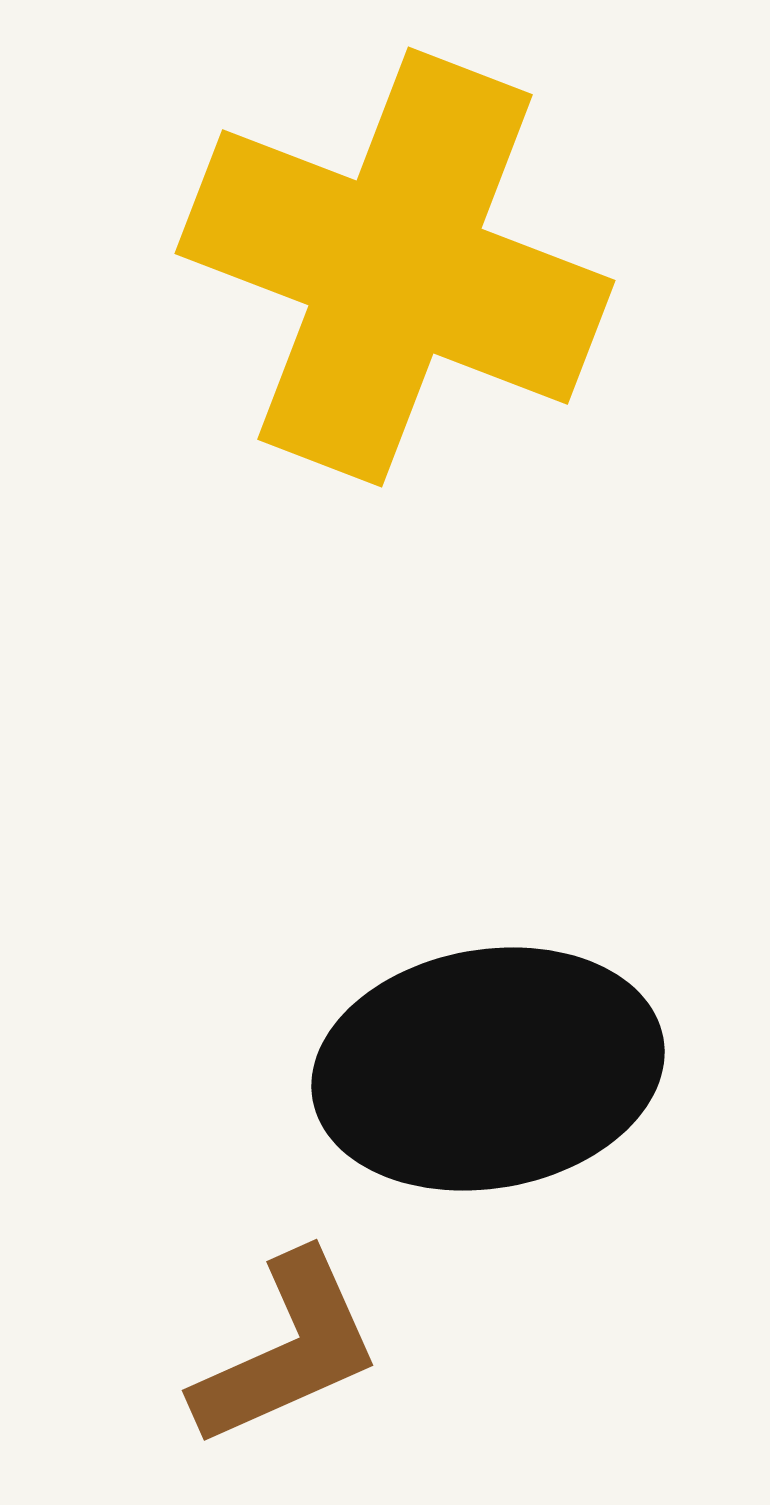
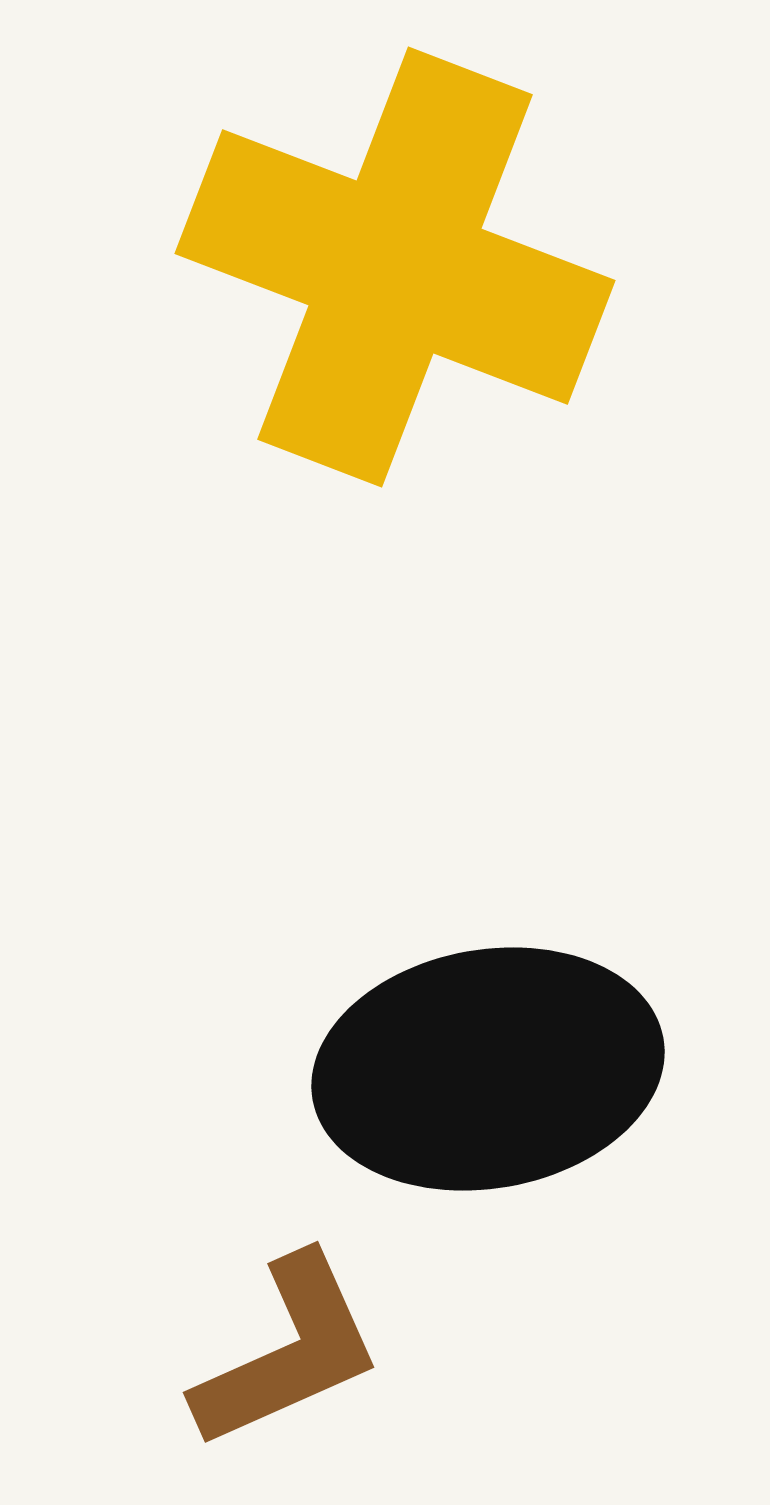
brown L-shape: moved 1 px right, 2 px down
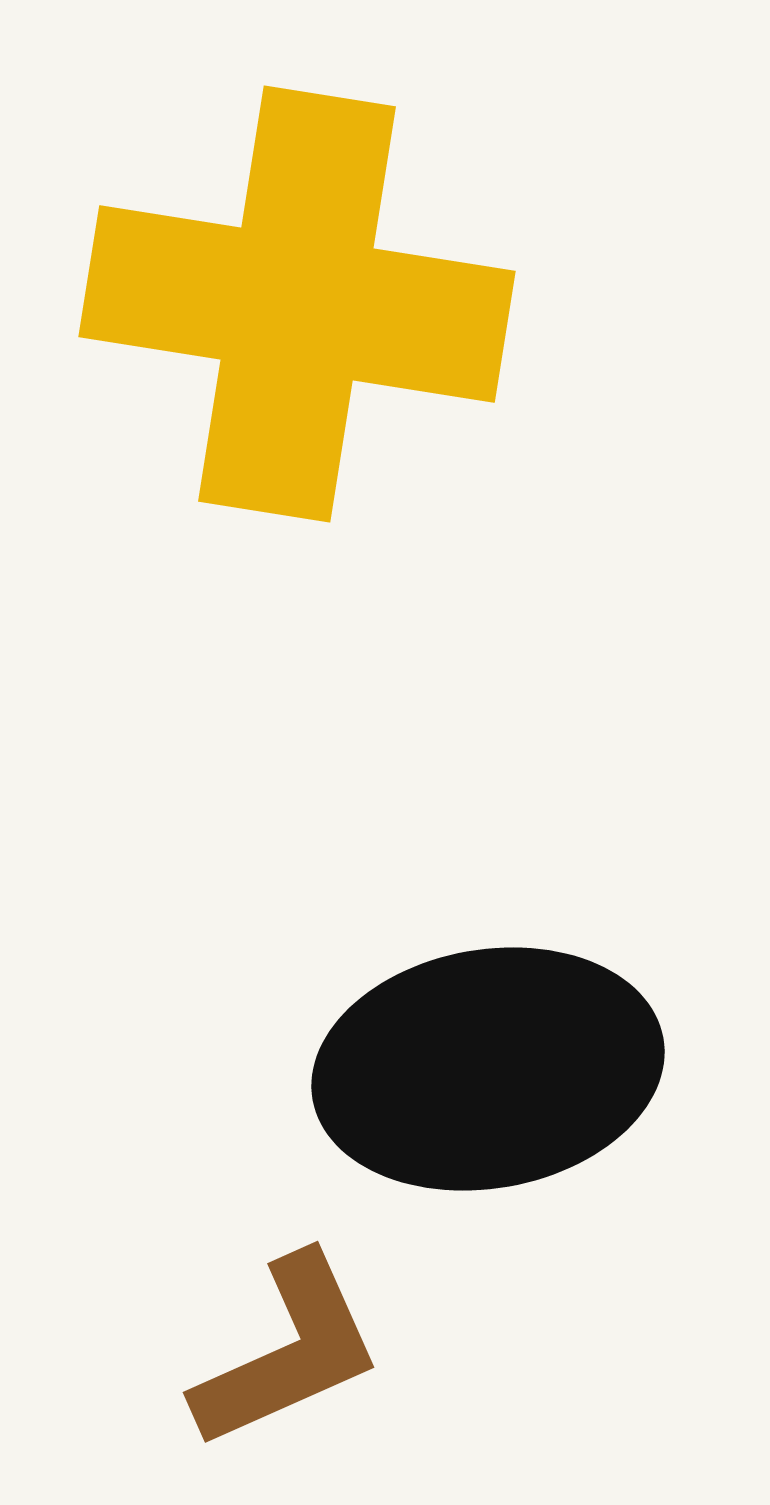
yellow cross: moved 98 px left, 37 px down; rotated 12 degrees counterclockwise
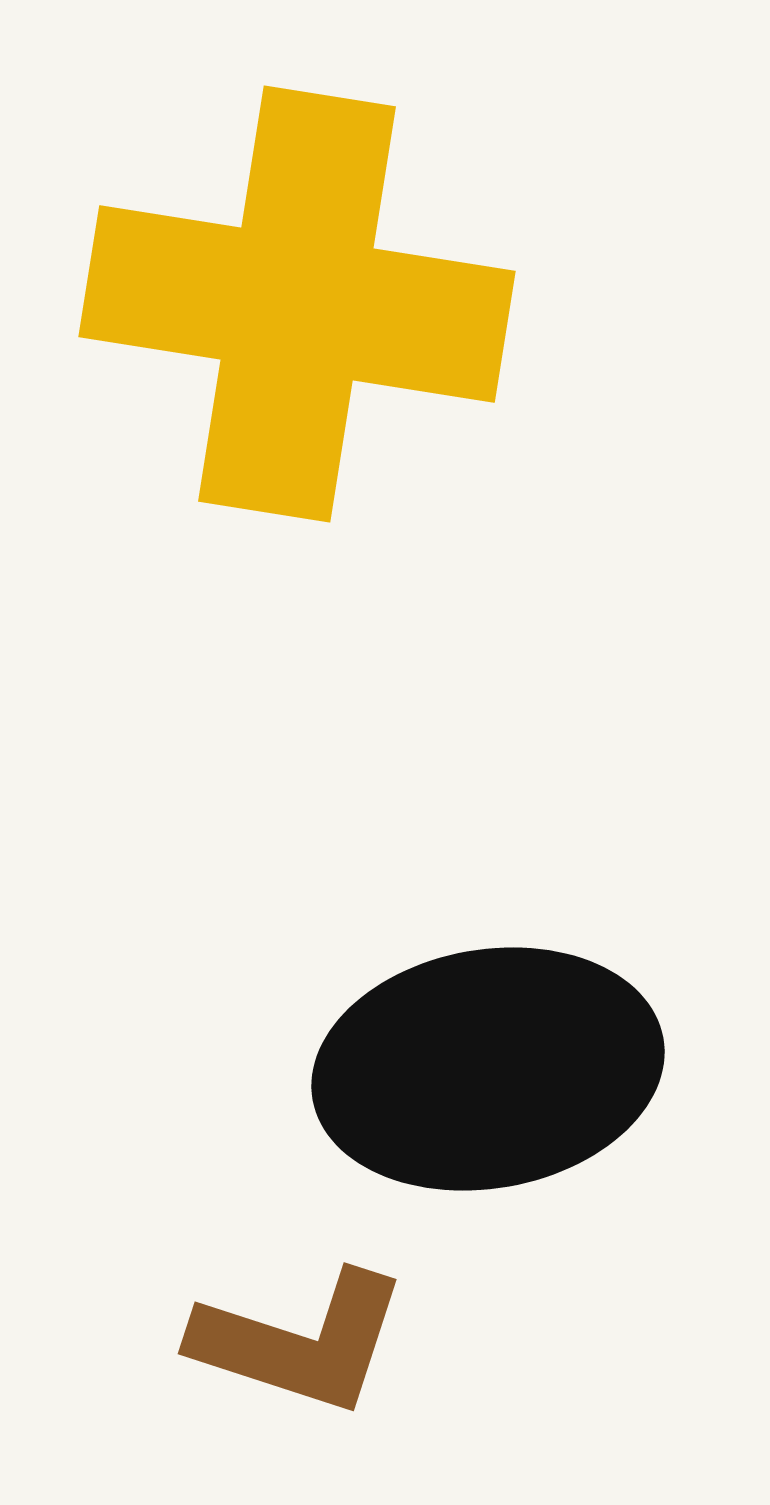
brown L-shape: moved 12 px right, 10 px up; rotated 42 degrees clockwise
